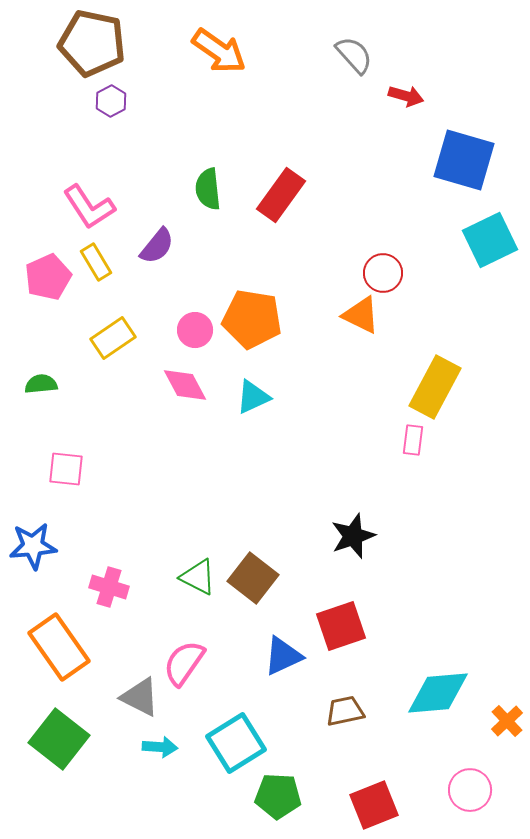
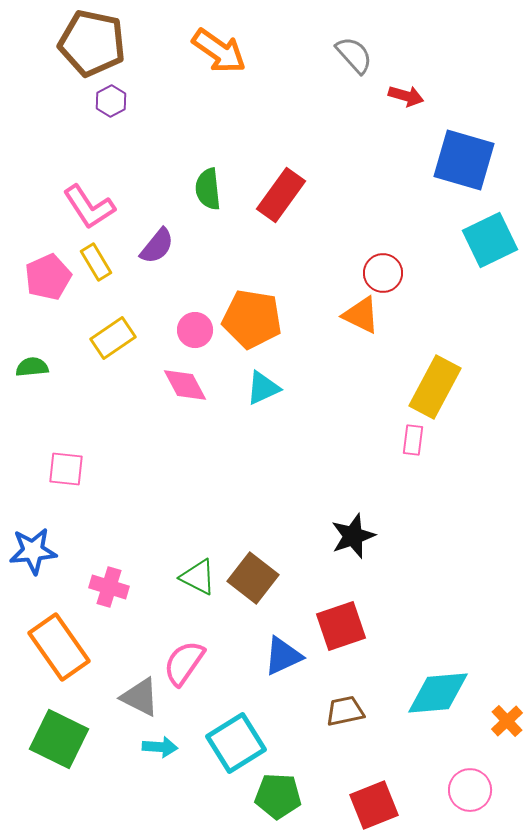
green semicircle at (41, 384): moved 9 px left, 17 px up
cyan triangle at (253, 397): moved 10 px right, 9 px up
blue star at (33, 546): moved 5 px down
green square at (59, 739): rotated 12 degrees counterclockwise
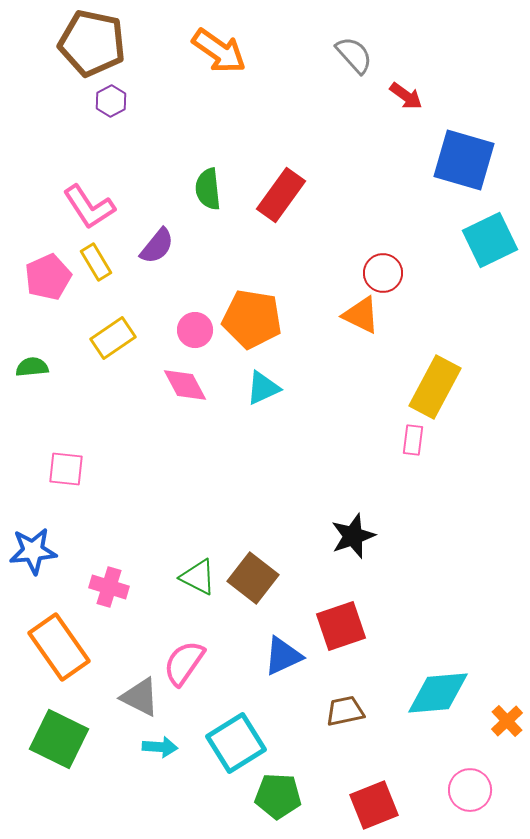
red arrow at (406, 96): rotated 20 degrees clockwise
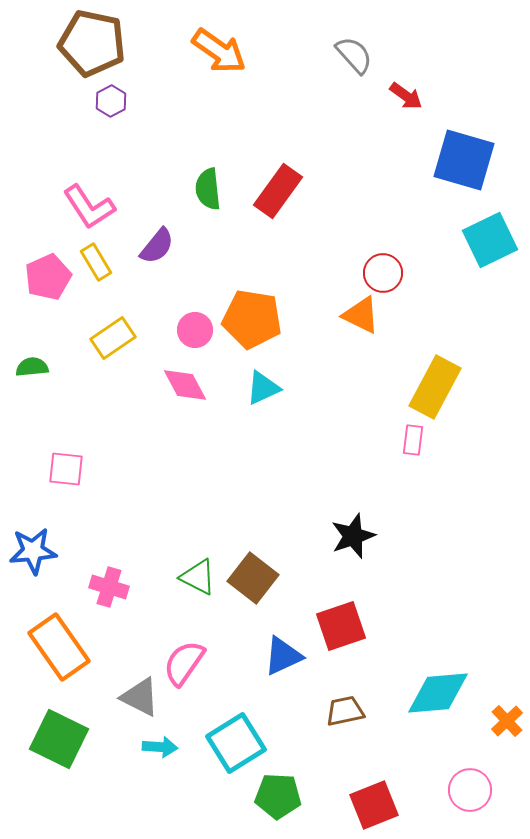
red rectangle at (281, 195): moved 3 px left, 4 px up
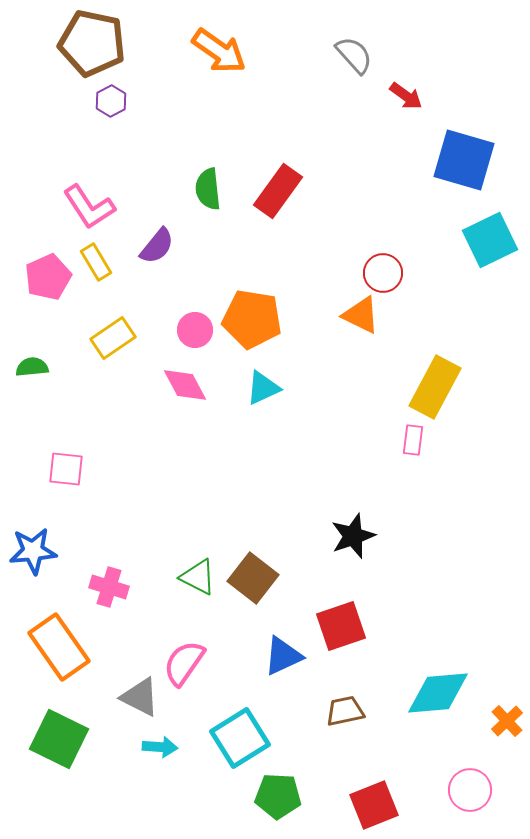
cyan square at (236, 743): moved 4 px right, 5 px up
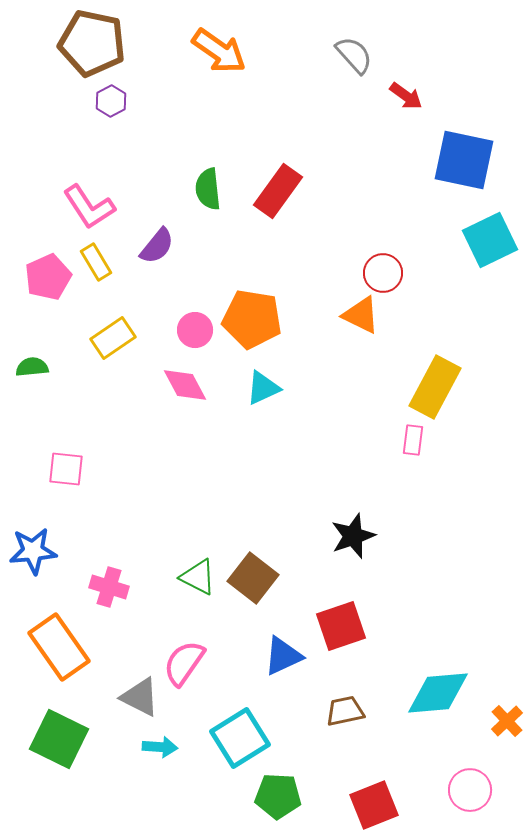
blue square at (464, 160): rotated 4 degrees counterclockwise
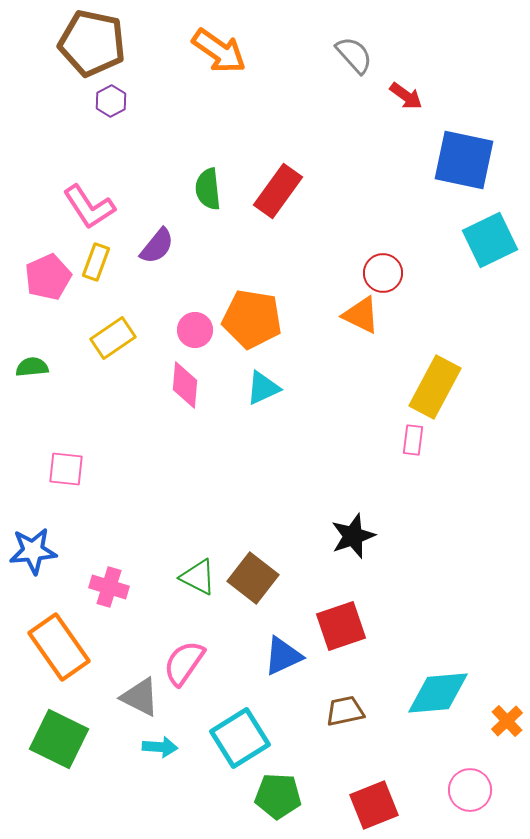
yellow rectangle at (96, 262): rotated 51 degrees clockwise
pink diamond at (185, 385): rotated 33 degrees clockwise
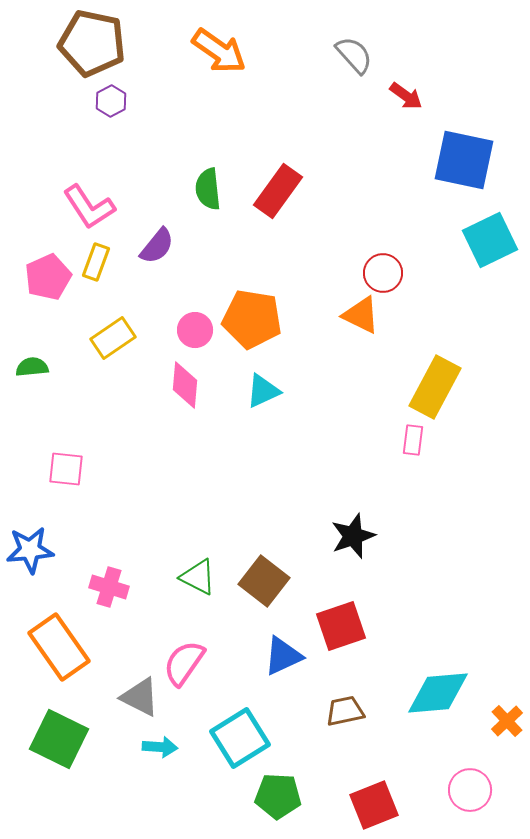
cyan triangle at (263, 388): moved 3 px down
blue star at (33, 551): moved 3 px left, 1 px up
brown square at (253, 578): moved 11 px right, 3 px down
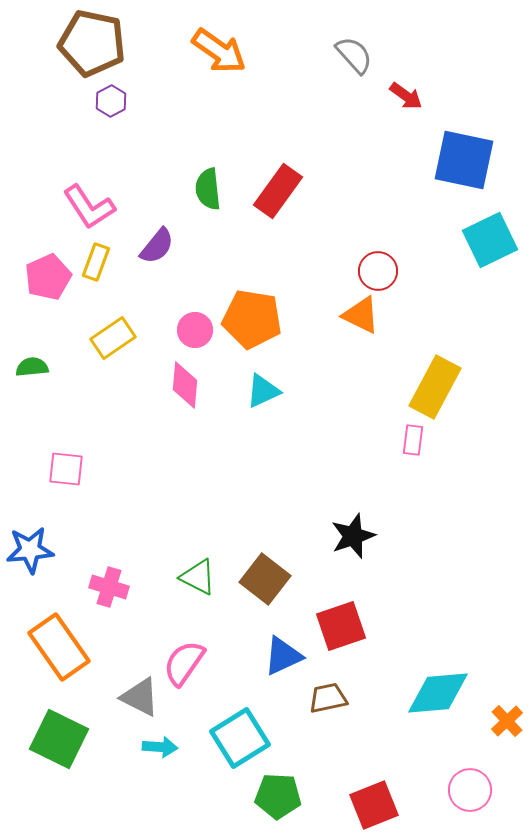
red circle at (383, 273): moved 5 px left, 2 px up
brown square at (264, 581): moved 1 px right, 2 px up
brown trapezoid at (345, 711): moved 17 px left, 13 px up
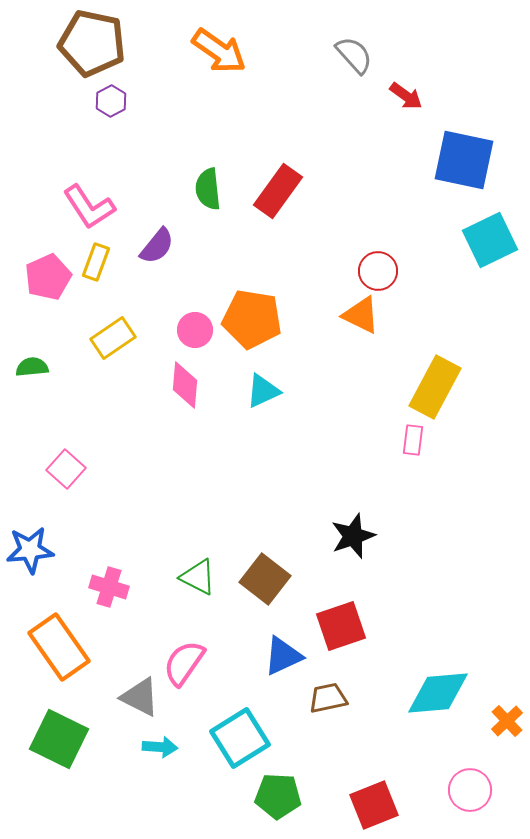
pink square at (66, 469): rotated 36 degrees clockwise
